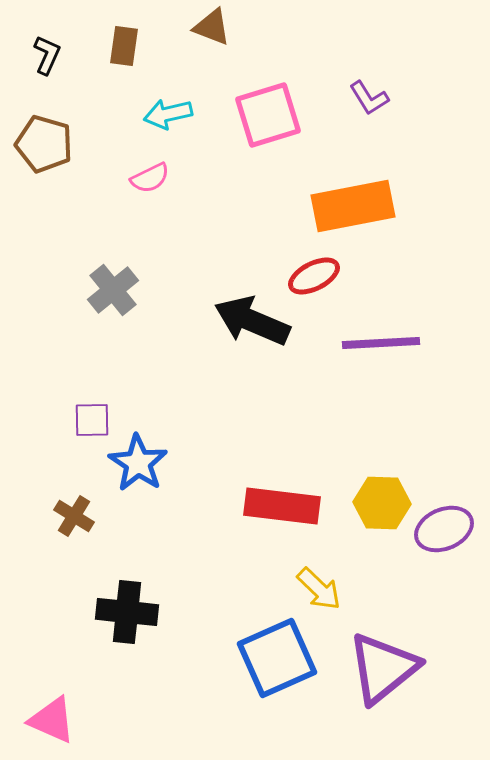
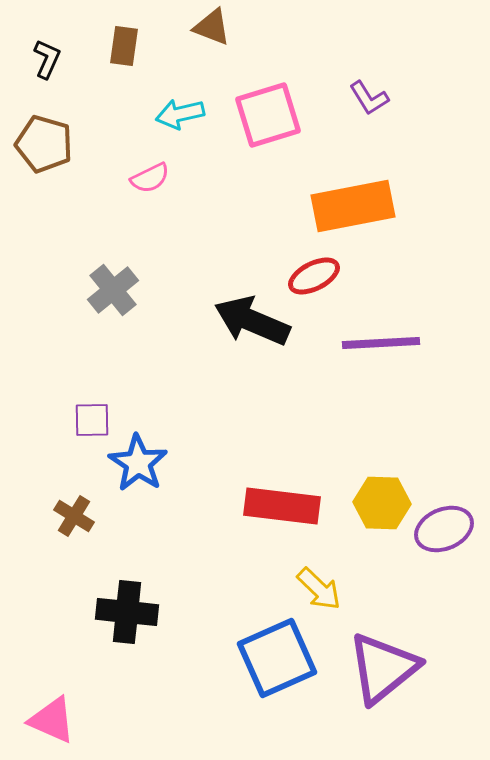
black L-shape: moved 4 px down
cyan arrow: moved 12 px right
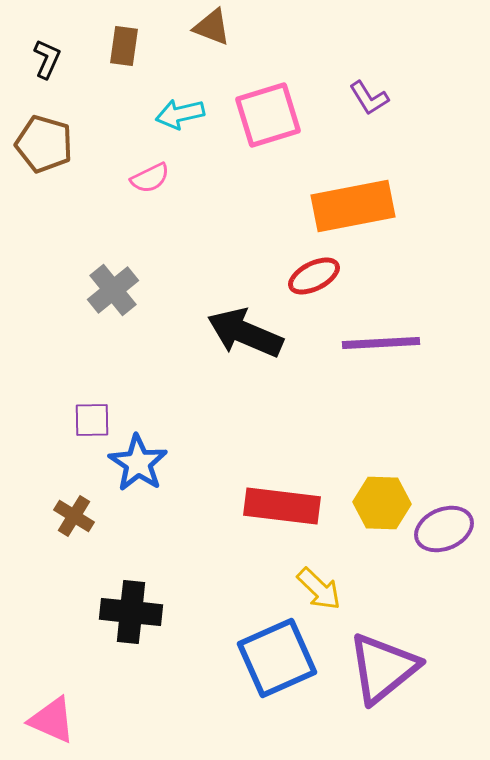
black arrow: moved 7 px left, 12 px down
black cross: moved 4 px right
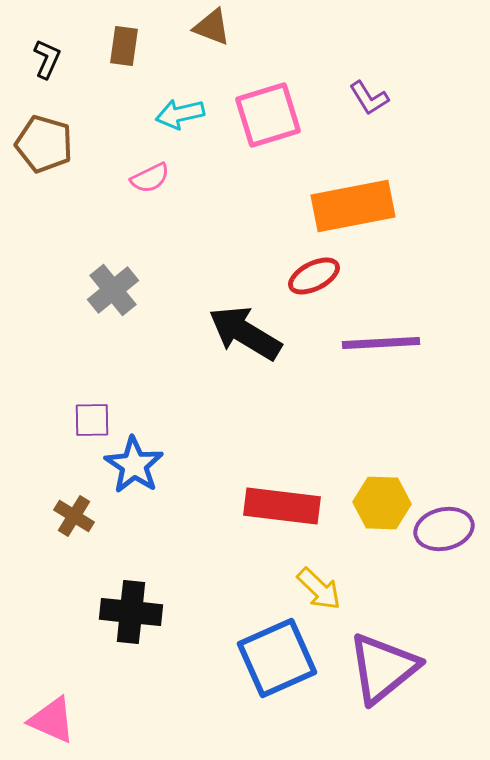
black arrow: rotated 8 degrees clockwise
blue star: moved 4 px left, 2 px down
purple ellipse: rotated 10 degrees clockwise
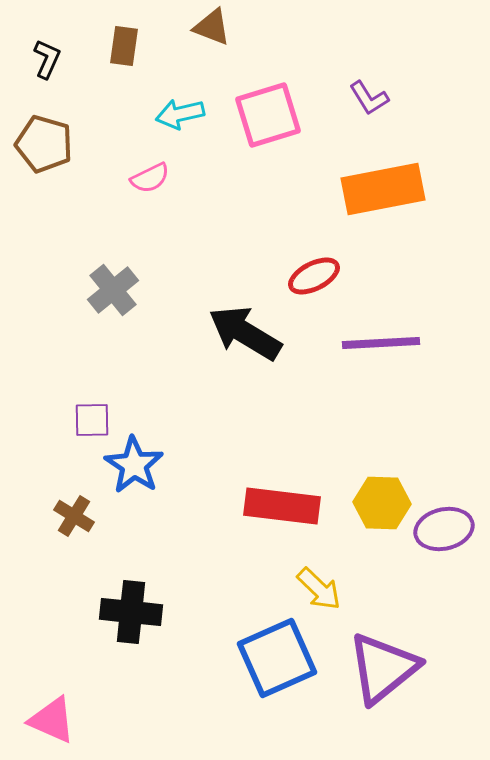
orange rectangle: moved 30 px right, 17 px up
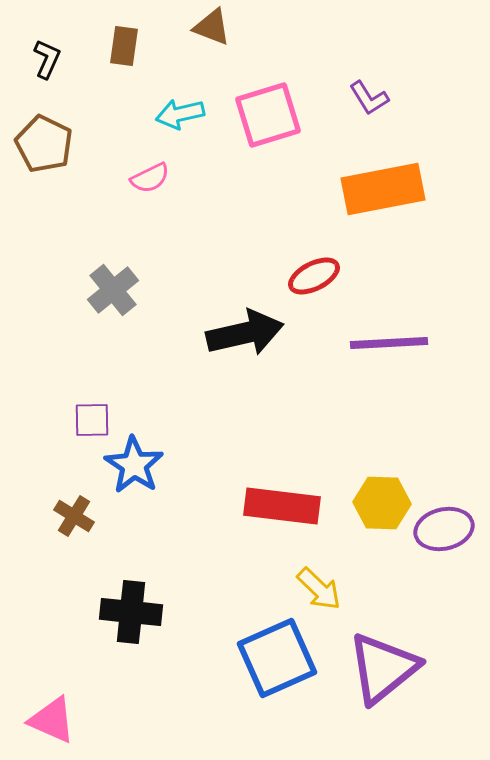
brown pentagon: rotated 10 degrees clockwise
black arrow: rotated 136 degrees clockwise
purple line: moved 8 px right
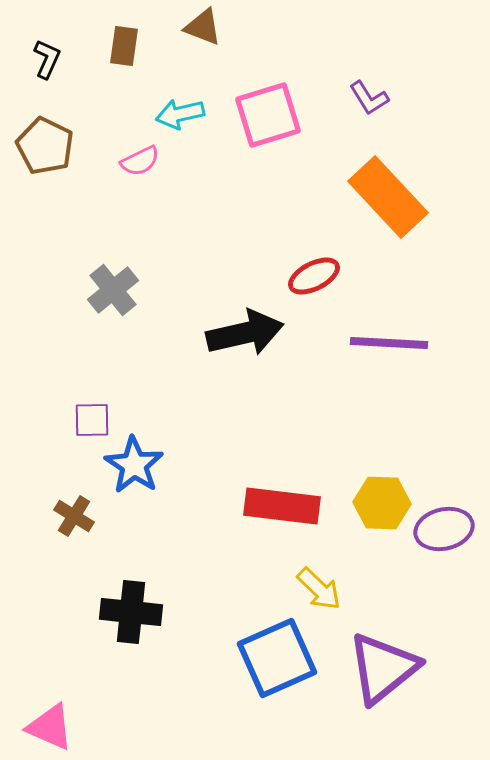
brown triangle: moved 9 px left
brown pentagon: moved 1 px right, 2 px down
pink semicircle: moved 10 px left, 17 px up
orange rectangle: moved 5 px right, 8 px down; rotated 58 degrees clockwise
purple line: rotated 6 degrees clockwise
pink triangle: moved 2 px left, 7 px down
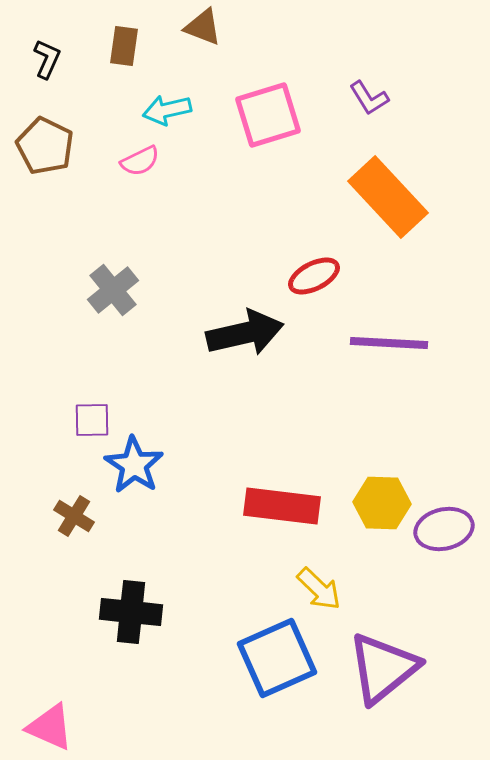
cyan arrow: moved 13 px left, 4 px up
